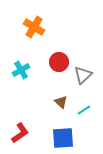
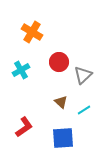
orange cross: moved 2 px left, 5 px down
red L-shape: moved 4 px right, 6 px up
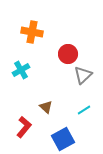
orange cross: rotated 20 degrees counterclockwise
red circle: moved 9 px right, 8 px up
brown triangle: moved 15 px left, 5 px down
red L-shape: rotated 15 degrees counterclockwise
blue square: moved 1 px down; rotated 25 degrees counterclockwise
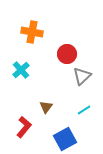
red circle: moved 1 px left
cyan cross: rotated 12 degrees counterclockwise
gray triangle: moved 1 px left, 1 px down
brown triangle: rotated 24 degrees clockwise
blue square: moved 2 px right
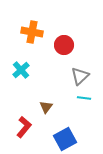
red circle: moved 3 px left, 9 px up
gray triangle: moved 2 px left
cyan line: moved 12 px up; rotated 40 degrees clockwise
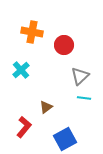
brown triangle: rotated 16 degrees clockwise
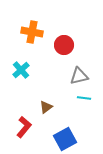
gray triangle: moved 1 px left; rotated 30 degrees clockwise
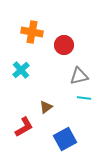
red L-shape: rotated 20 degrees clockwise
